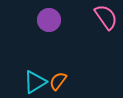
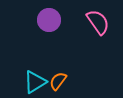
pink semicircle: moved 8 px left, 5 px down
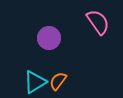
purple circle: moved 18 px down
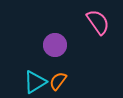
purple circle: moved 6 px right, 7 px down
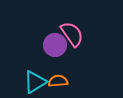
pink semicircle: moved 26 px left, 12 px down
orange semicircle: rotated 48 degrees clockwise
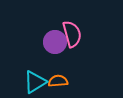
pink semicircle: rotated 20 degrees clockwise
purple circle: moved 3 px up
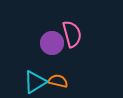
purple circle: moved 3 px left, 1 px down
orange semicircle: rotated 18 degrees clockwise
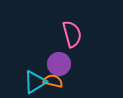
purple circle: moved 7 px right, 21 px down
orange semicircle: moved 5 px left
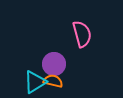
pink semicircle: moved 10 px right
purple circle: moved 5 px left
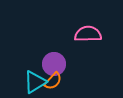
pink semicircle: moved 6 px right; rotated 76 degrees counterclockwise
orange semicircle: rotated 120 degrees clockwise
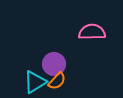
pink semicircle: moved 4 px right, 2 px up
orange semicircle: moved 4 px right
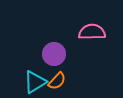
purple circle: moved 10 px up
